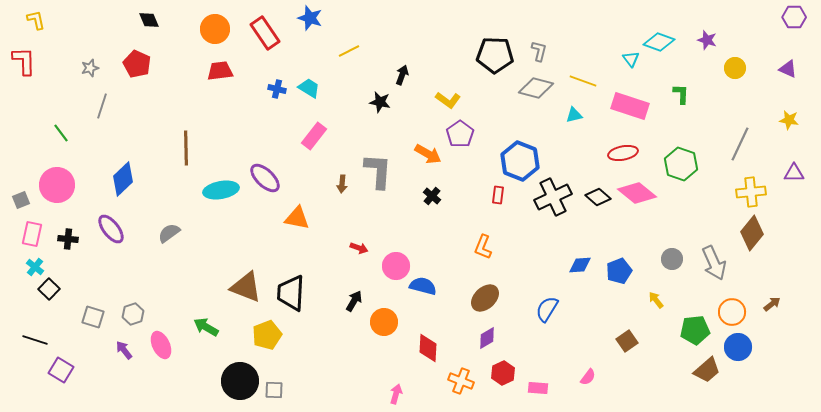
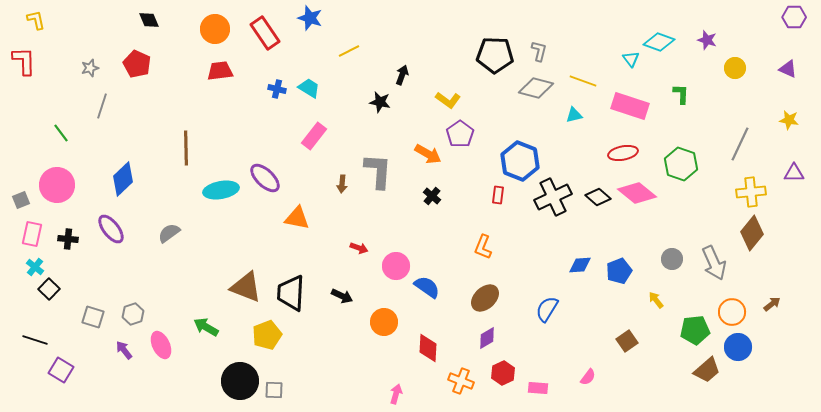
blue semicircle at (423, 286): moved 4 px right, 1 px down; rotated 20 degrees clockwise
black arrow at (354, 301): moved 12 px left, 5 px up; rotated 85 degrees clockwise
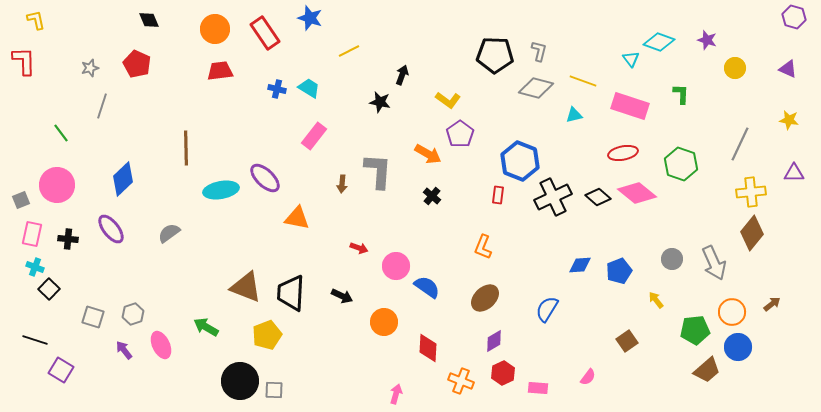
purple hexagon at (794, 17): rotated 15 degrees clockwise
cyan cross at (35, 267): rotated 18 degrees counterclockwise
purple diamond at (487, 338): moved 7 px right, 3 px down
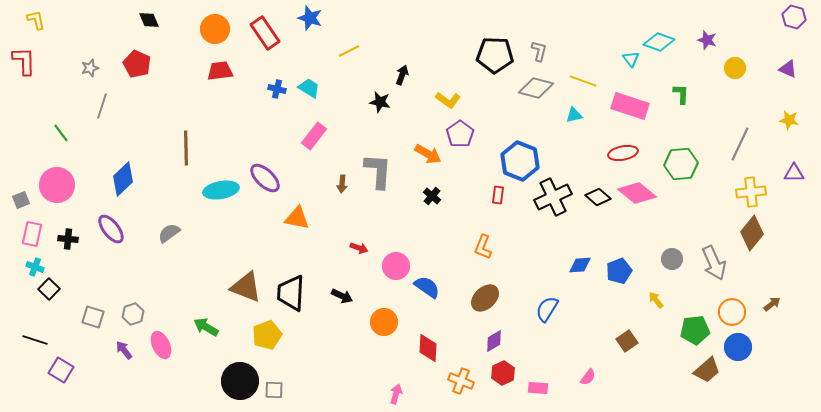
green hexagon at (681, 164): rotated 24 degrees counterclockwise
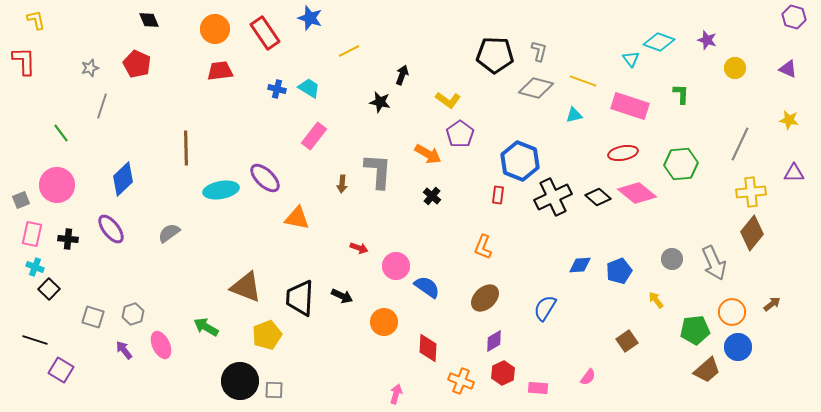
black trapezoid at (291, 293): moved 9 px right, 5 px down
blue semicircle at (547, 309): moved 2 px left, 1 px up
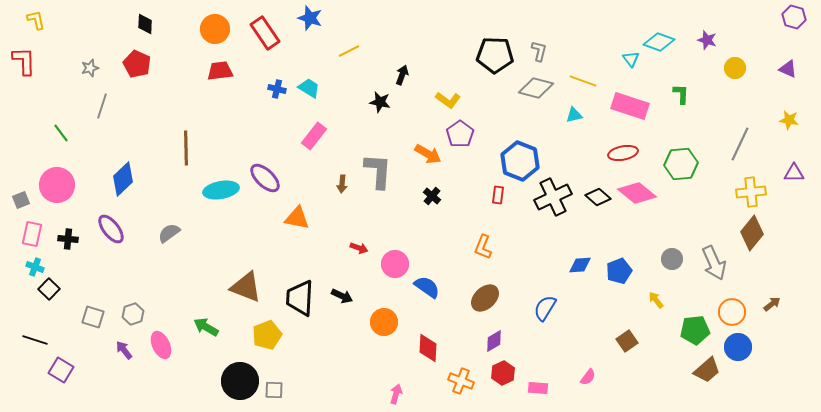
black diamond at (149, 20): moved 4 px left, 4 px down; rotated 25 degrees clockwise
pink circle at (396, 266): moved 1 px left, 2 px up
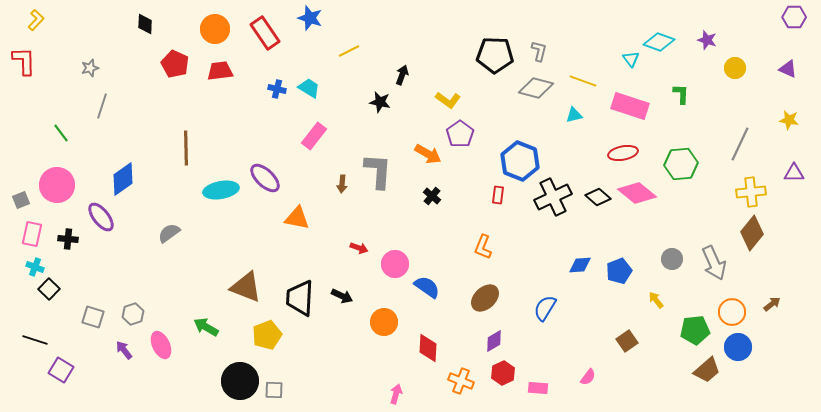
purple hexagon at (794, 17): rotated 15 degrees counterclockwise
yellow L-shape at (36, 20): rotated 55 degrees clockwise
red pentagon at (137, 64): moved 38 px right
blue diamond at (123, 179): rotated 8 degrees clockwise
purple ellipse at (111, 229): moved 10 px left, 12 px up
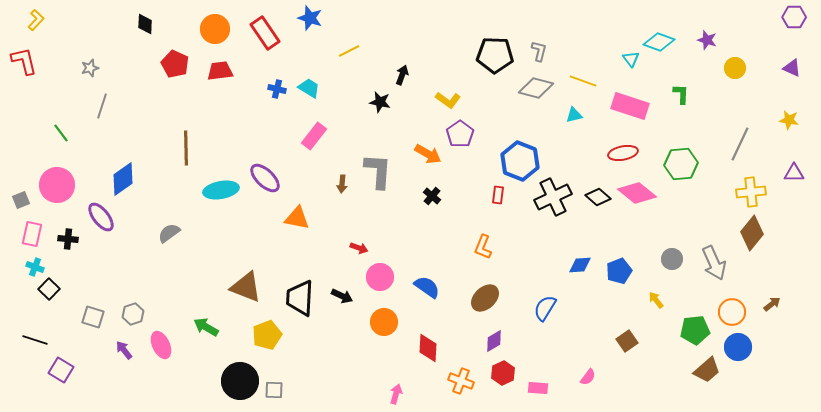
red L-shape at (24, 61): rotated 12 degrees counterclockwise
purple triangle at (788, 69): moved 4 px right, 1 px up
pink circle at (395, 264): moved 15 px left, 13 px down
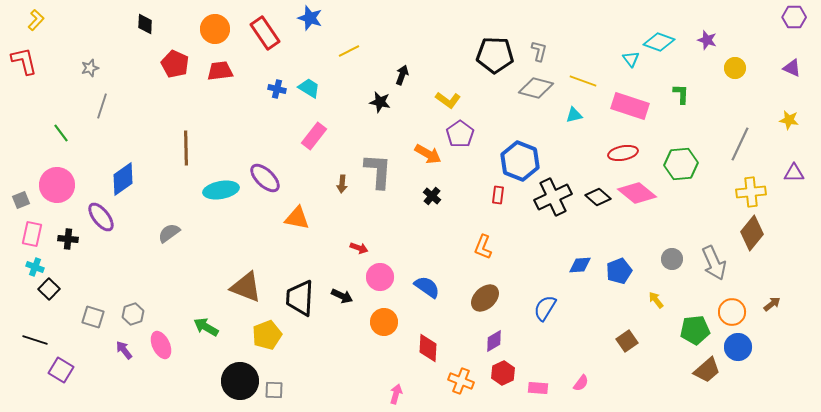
pink semicircle at (588, 377): moved 7 px left, 6 px down
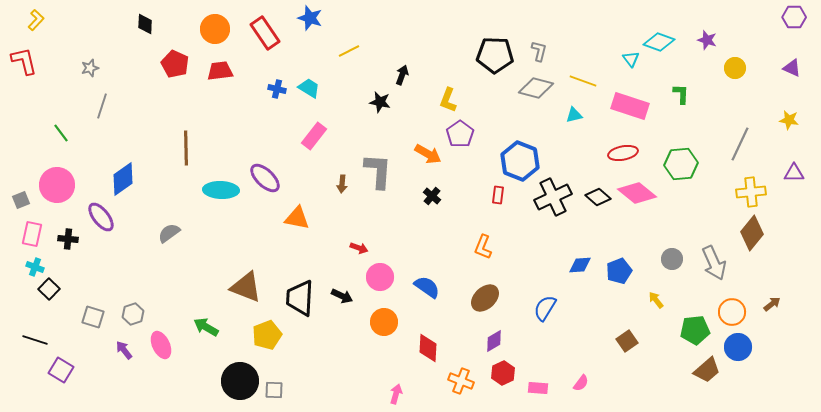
yellow L-shape at (448, 100): rotated 75 degrees clockwise
cyan ellipse at (221, 190): rotated 12 degrees clockwise
